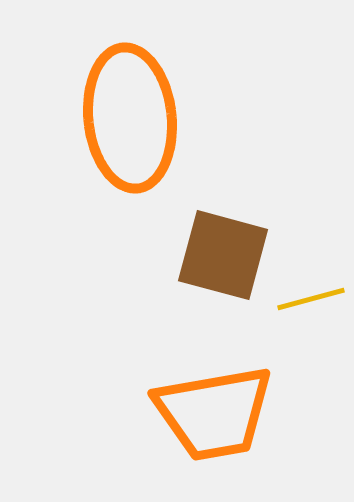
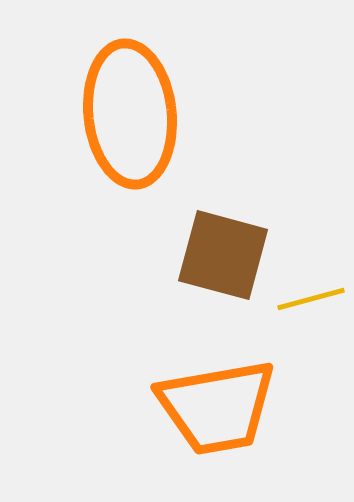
orange ellipse: moved 4 px up
orange trapezoid: moved 3 px right, 6 px up
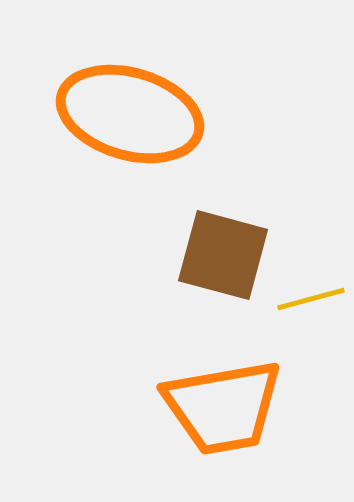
orange ellipse: rotated 68 degrees counterclockwise
orange trapezoid: moved 6 px right
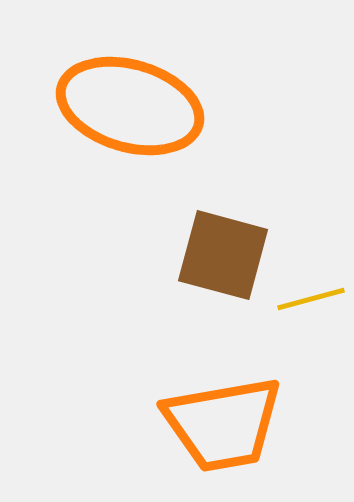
orange ellipse: moved 8 px up
orange trapezoid: moved 17 px down
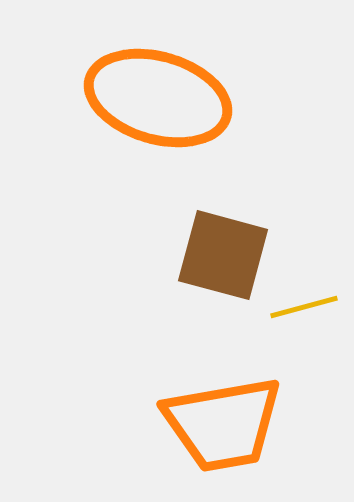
orange ellipse: moved 28 px right, 8 px up
yellow line: moved 7 px left, 8 px down
